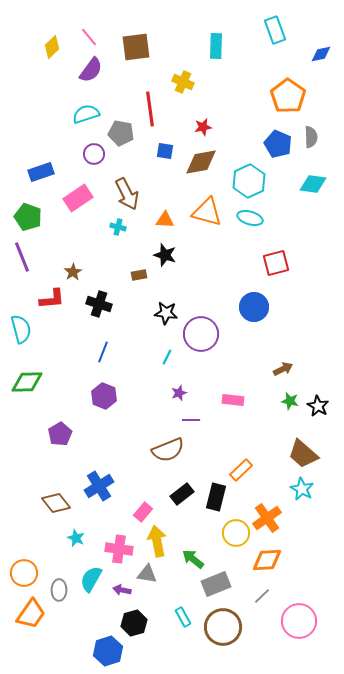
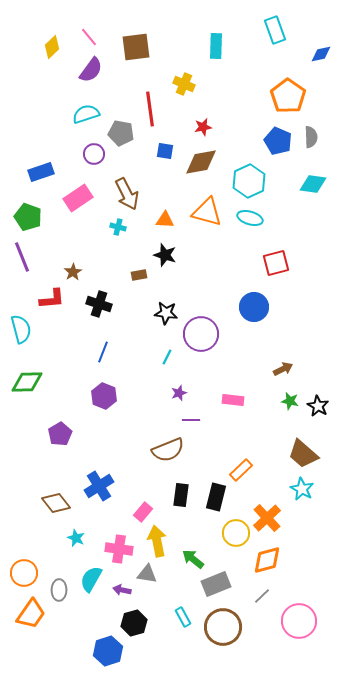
yellow cross at (183, 82): moved 1 px right, 2 px down
blue pentagon at (278, 144): moved 3 px up
black rectangle at (182, 494): moved 1 px left, 1 px down; rotated 45 degrees counterclockwise
orange cross at (267, 518): rotated 8 degrees counterclockwise
orange diamond at (267, 560): rotated 12 degrees counterclockwise
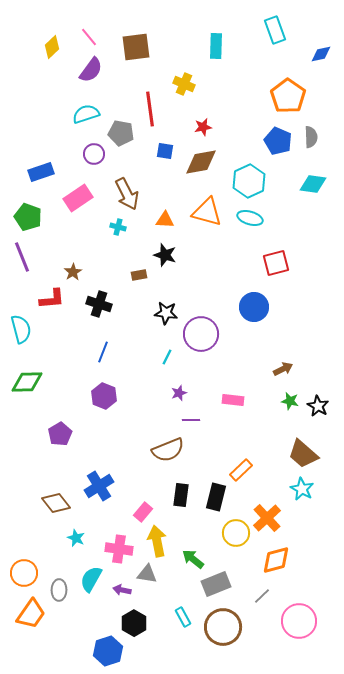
orange diamond at (267, 560): moved 9 px right
black hexagon at (134, 623): rotated 15 degrees counterclockwise
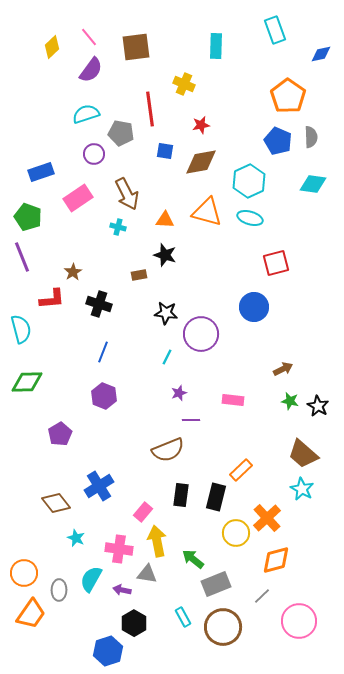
red star at (203, 127): moved 2 px left, 2 px up
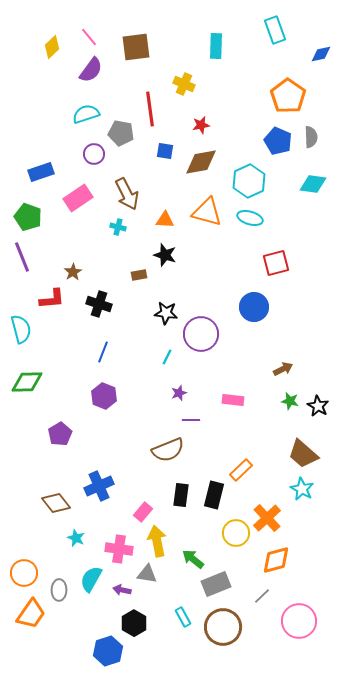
blue cross at (99, 486): rotated 8 degrees clockwise
black rectangle at (216, 497): moved 2 px left, 2 px up
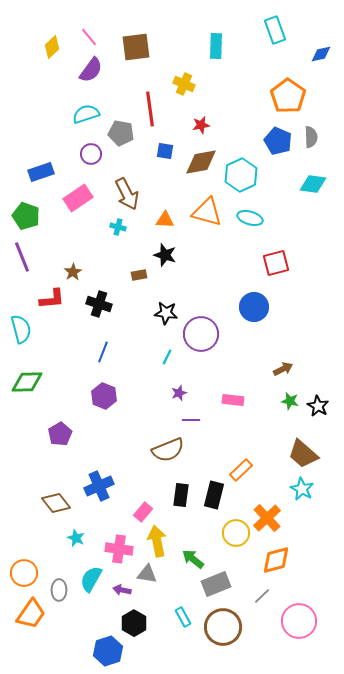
purple circle at (94, 154): moved 3 px left
cyan hexagon at (249, 181): moved 8 px left, 6 px up
green pentagon at (28, 217): moved 2 px left, 1 px up
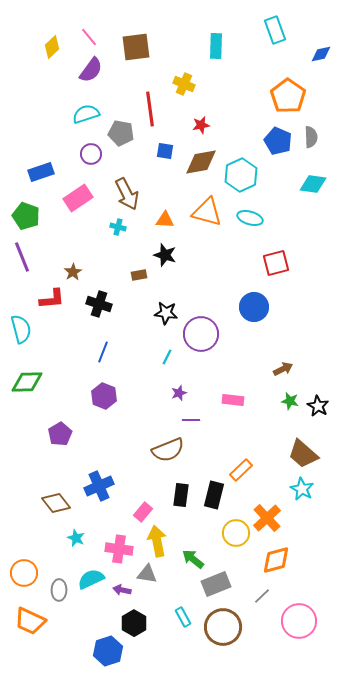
cyan semicircle at (91, 579): rotated 36 degrees clockwise
orange trapezoid at (31, 614): moved 1 px left, 7 px down; rotated 80 degrees clockwise
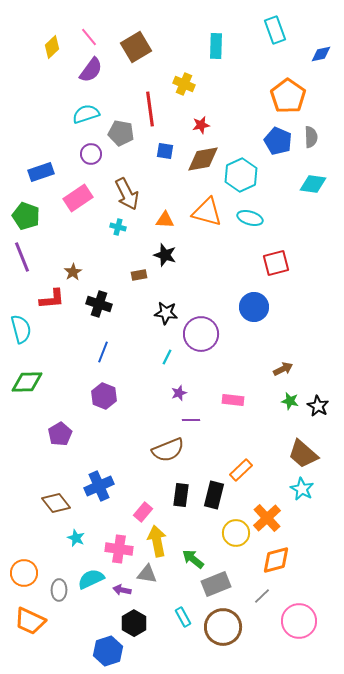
brown square at (136, 47): rotated 24 degrees counterclockwise
brown diamond at (201, 162): moved 2 px right, 3 px up
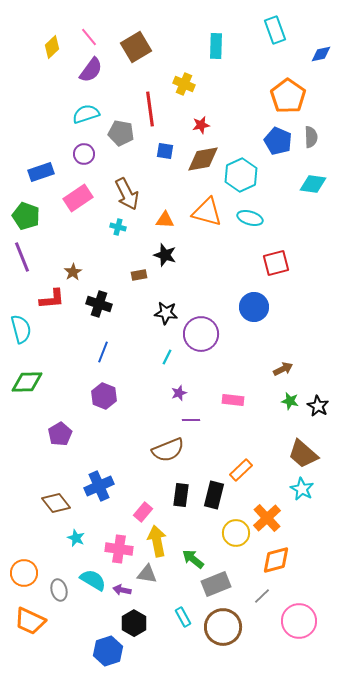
purple circle at (91, 154): moved 7 px left
cyan semicircle at (91, 579): moved 2 px right, 1 px down; rotated 56 degrees clockwise
gray ellipse at (59, 590): rotated 15 degrees counterclockwise
